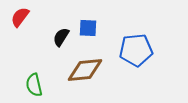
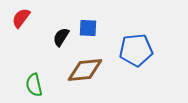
red semicircle: moved 1 px right, 1 px down
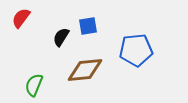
blue square: moved 2 px up; rotated 12 degrees counterclockwise
green semicircle: rotated 35 degrees clockwise
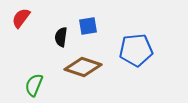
black semicircle: rotated 24 degrees counterclockwise
brown diamond: moved 2 px left, 3 px up; rotated 24 degrees clockwise
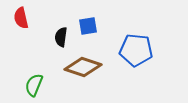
red semicircle: rotated 50 degrees counterclockwise
blue pentagon: rotated 12 degrees clockwise
